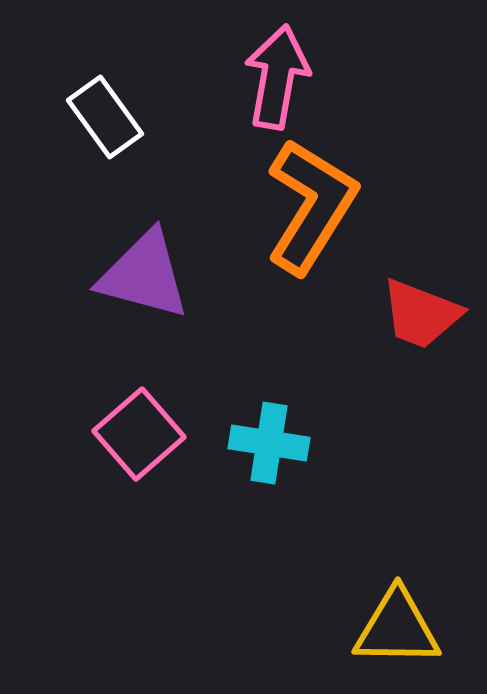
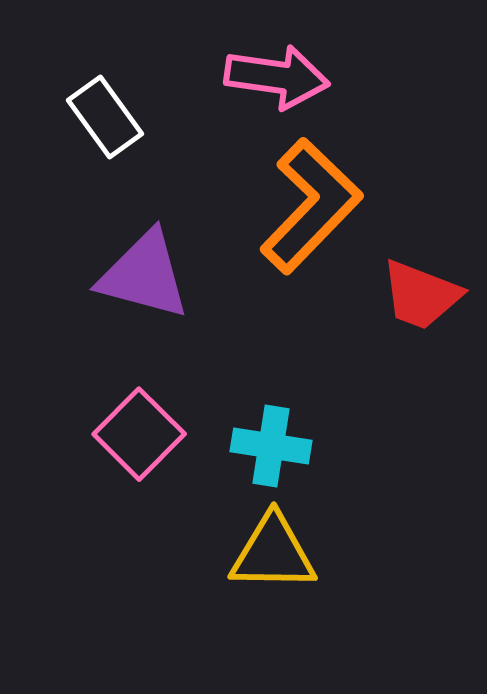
pink arrow: rotated 88 degrees clockwise
orange L-shape: rotated 12 degrees clockwise
red trapezoid: moved 19 px up
pink square: rotated 4 degrees counterclockwise
cyan cross: moved 2 px right, 3 px down
yellow triangle: moved 124 px left, 75 px up
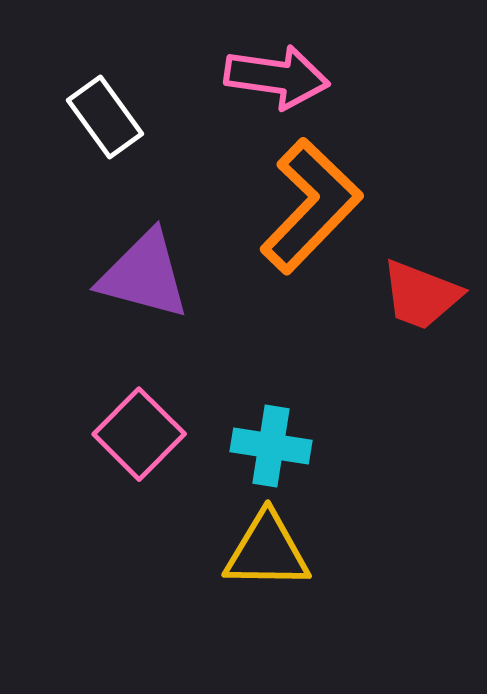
yellow triangle: moved 6 px left, 2 px up
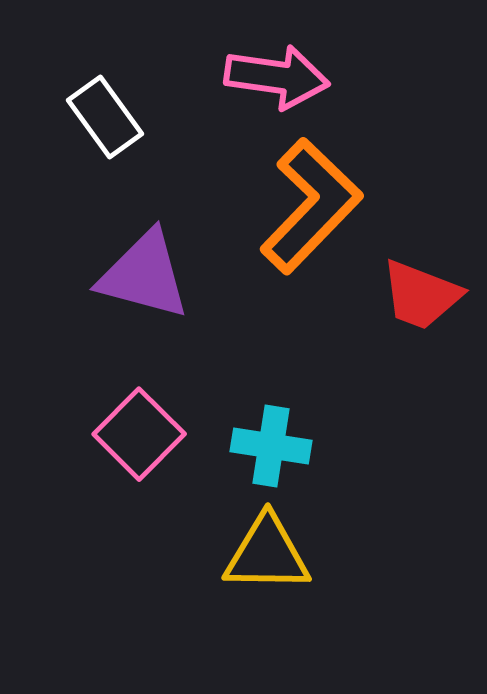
yellow triangle: moved 3 px down
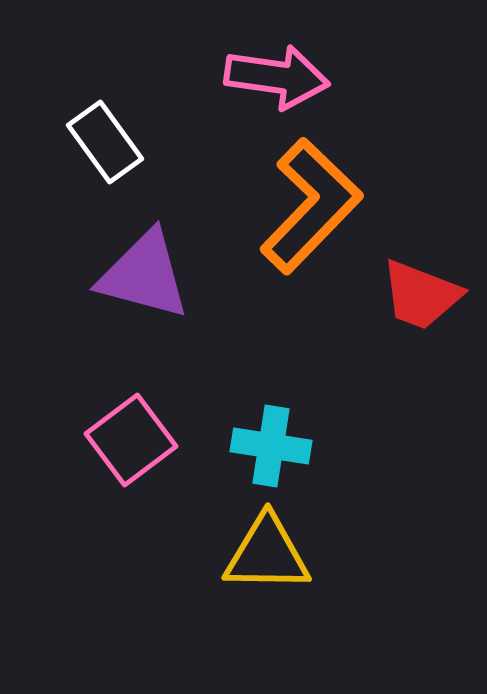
white rectangle: moved 25 px down
pink square: moved 8 px left, 6 px down; rotated 8 degrees clockwise
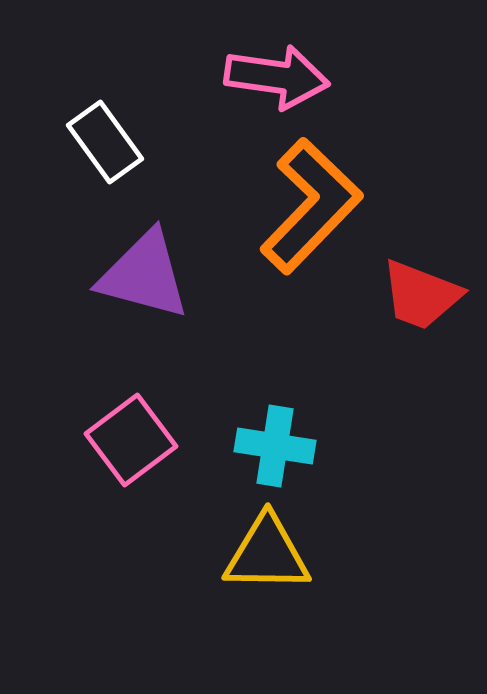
cyan cross: moved 4 px right
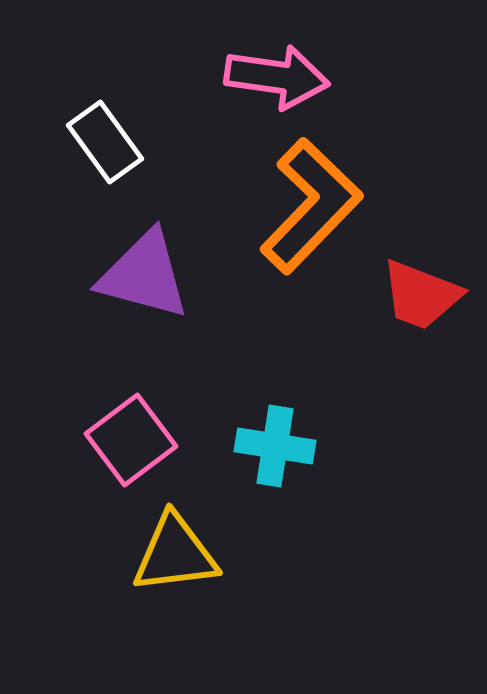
yellow triangle: moved 92 px left; rotated 8 degrees counterclockwise
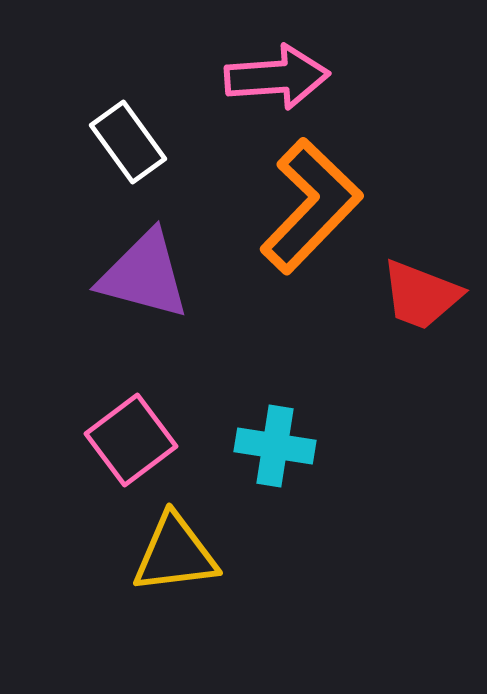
pink arrow: rotated 12 degrees counterclockwise
white rectangle: moved 23 px right
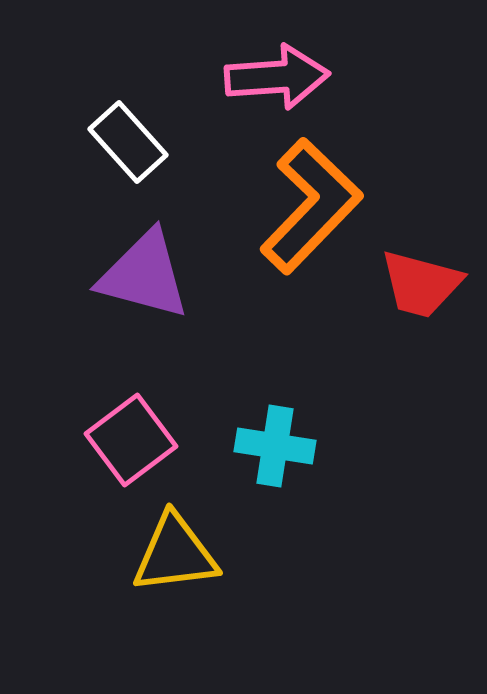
white rectangle: rotated 6 degrees counterclockwise
red trapezoid: moved 11 px up; rotated 6 degrees counterclockwise
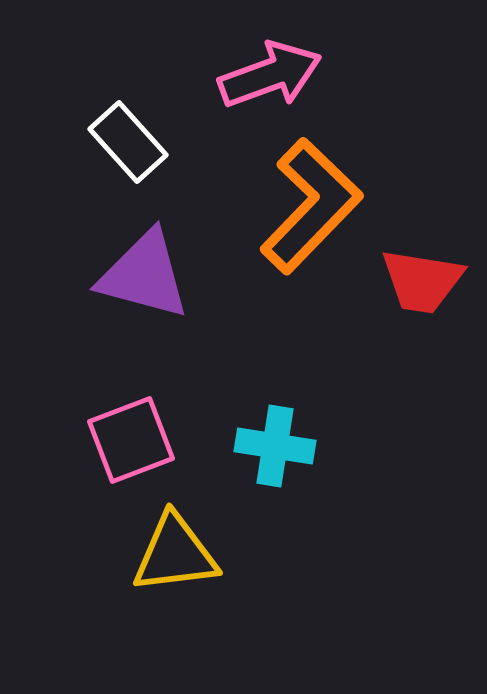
pink arrow: moved 7 px left, 2 px up; rotated 16 degrees counterclockwise
red trapezoid: moved 1 px right, 3 px up; rotated 6 degrees counterclockwise
pink square: rotated 16 degrees clockwise
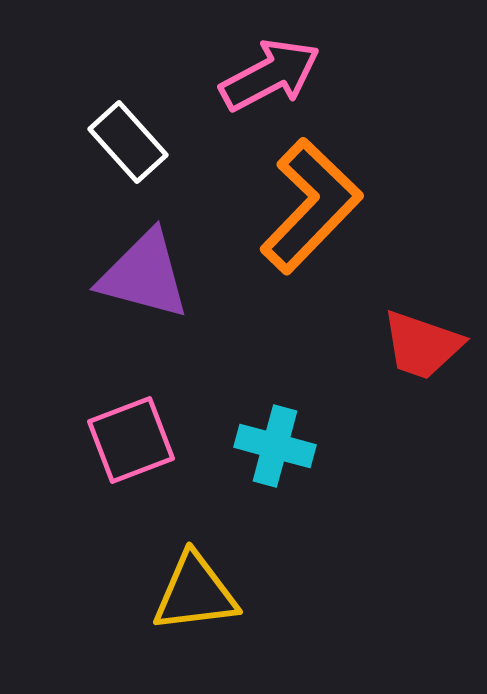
pink arrow: rotated 8 degrees counterclockwise
red trapezoid: moved 64 px down; rotated 10 degrees clockwise
cyan cross: rotated 6 degrees clockwise
yellow triangle: moved 20 px right, 39 px down
